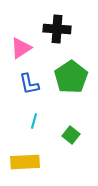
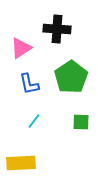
cyan line: rotated 21 degrees clockwise
green square: moved 10 px right, 13 px up; rotated 36 degrees counterclockwise
yellow rectangle: moved 4 px left, 1 px down
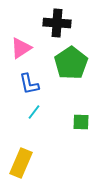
black cross: moved 6 px up
green pentagon: moved 14 px up
cyan line: moved 9 px up
yellow rectangle: rotated 64 degrees counterclockwise
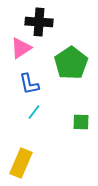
black cross: moved 18 px left, 1 px up
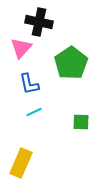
black cross: rotated 8 degrees clockwise
pink triangle: rotated 15 degrees counterclockwise
cyan line: rotated 28 degrees clockwise
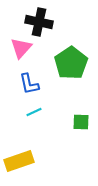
yellow rectangle: moved 2 px left, 2 px up; rotated 48 degrees clockwise
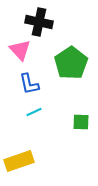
pink triangle: moved 1 px left, 2 px down; rotated 25 degrees counterclockwise
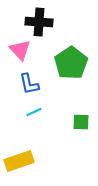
black cross: rotated 8 degrees counterclockwise
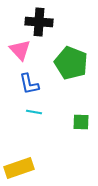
green pentagon: rotated 16 degrees counterclockwise
cyan line: rotated 35 degrees clockwise
yellow rectangle: moved 7 px down
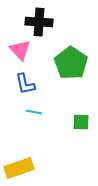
green pentagon: rotated 12 degrees clockwise
blue L-shape: moved 4 px left
